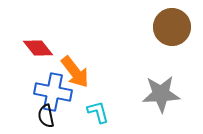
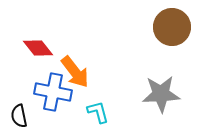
black semicircle: moved 27 px left
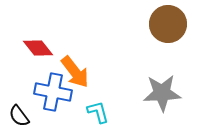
brown circle: moved 4 px left, 3 px up
gray star: moved 1 px right, 1 px up
black semicircle: rotated 25 degrees counterclockwise
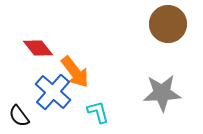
blue cross: rotated 30 degrees clockwise
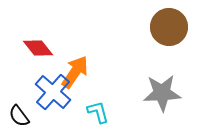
brown circle: moved 1 px right, 3 px down
orange arrow: rotated 108 degrees counterclockwise
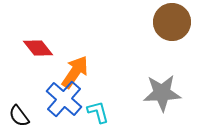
brown circle: moved 3 px right, 5 px up
blue cross: moved 11 px right, 7 px down
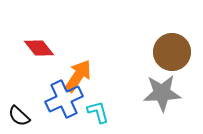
brown circle: moved 30 px down
red diamond: moved 1 px right
orange arrow: moved 3 px right, 4 px down
blue cross: rotated 24 degrees clockwise
black semicircle: rotated 10 degrees counterclockwise
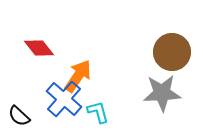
blue cross: rotated 24 degrees counterclockwise
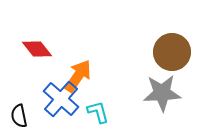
red diamond: moved 2 px left, 1 px down
blue cross: moved 3 px left
black semicircle: rotated 35 degrees clockwise
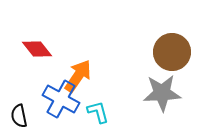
blue cross: rotated 12 degrees counterclockwise
